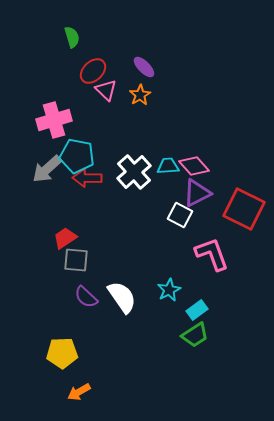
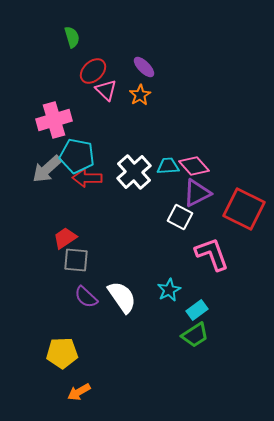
white square: moved 2 px down
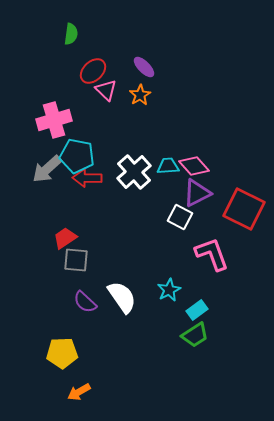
green semicircle: moved 1 px left, 3 px up; rotated 25 degrees clockwise
purple semicircle: moved 1 px left, 5 px down
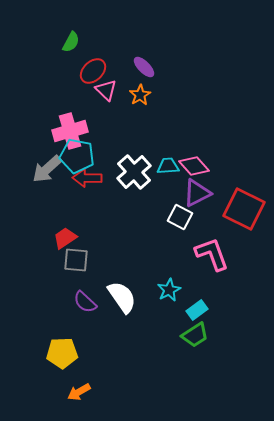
green semicircle: moved 8 px down; rotated 20 degrees clockwise
pink cross: moved 16 px right, 11 px down
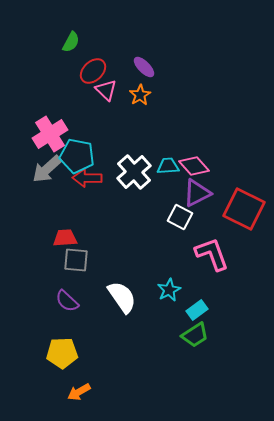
pink cross: moved 20 px left, 3 px down; rotated 16 degrees counterclockwise
red trapezoid: rotated 30 degrees clockwise
purple semicircle: moved 18 px left, 1 px up
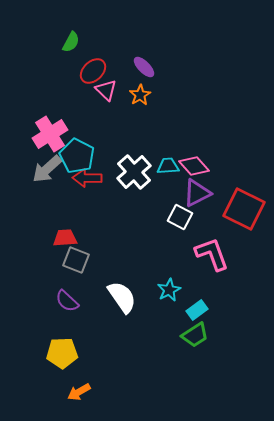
cyan pentagon: rotated 16 degrees clockwise
gray square: rotated 16 degrees clockwise
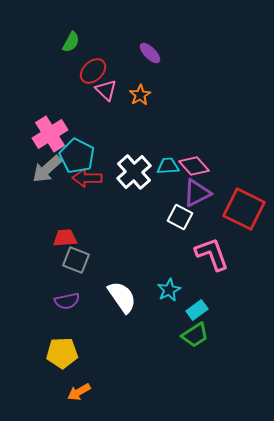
purple ellipse: moved 6 px right, 14 px up
purple semicircle: rotated 55 degrees counterclockwise
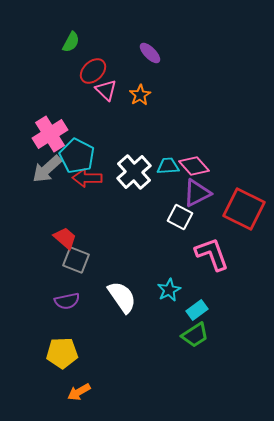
red trapezoid: rotated 45 degrees clockwise
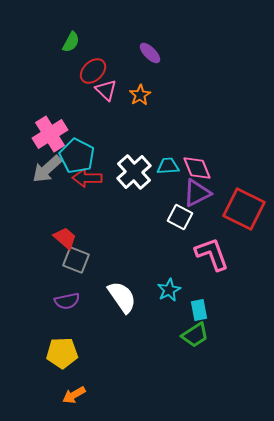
pink diamond: moved 3 px right, 2 px down; rotated 20 degrees clockwise
cyan rectangle: moved 2 px right; rotated 65 degrees counterclockwise
orange arrow: moved 5 px left, 3 px down
